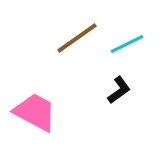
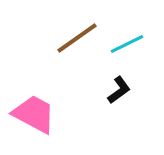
pink trapezoid: moved 1 px left, 2 px down
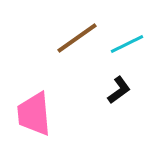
pink trapezoid: rotated 123 degrees counterclockwise
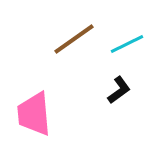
brown line: moved 3 px left, 1 px down
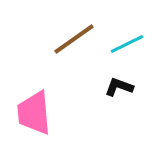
black L-shape: moved 3 px up; rotated 124 degrees counterclockwise
pink trapezoid: moved 1 px up
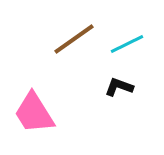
pink trapezoid: rotated 27 degrees counterclockwise
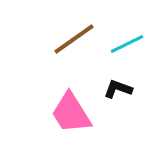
black L-shape: moved 1 px left, 2 px down
pink trapezoid: moved 37 px right
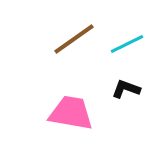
black L-shape: moved 8 px right
pink trapezoid: rotated 132 degrees clockwise
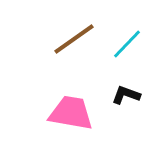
cyan line: rotated 20 degrees counterclockwise
black L-shape: moved 6 px down
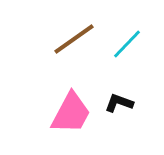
black L-shape: moved 7 px left, 8 px down
pink trapezoid: rotated 108 degrees clockwise
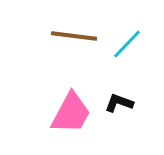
brown line: moved 3 px up; rotated 42 degrees clockwise
